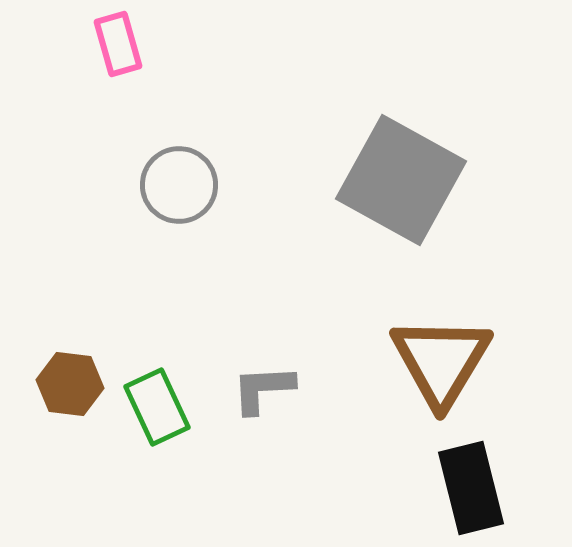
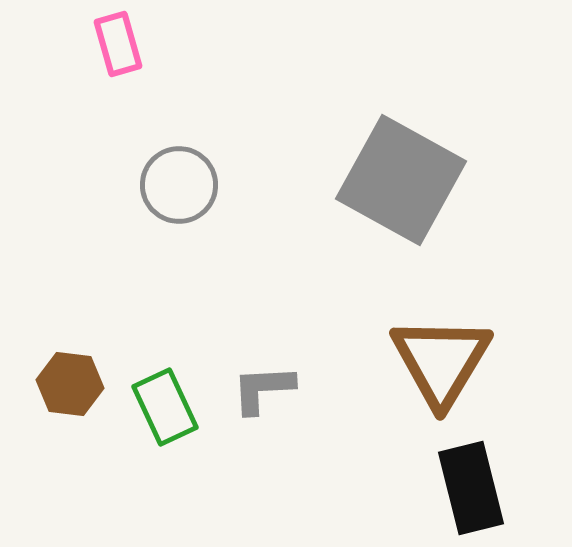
green rectangle: moved 8 px right
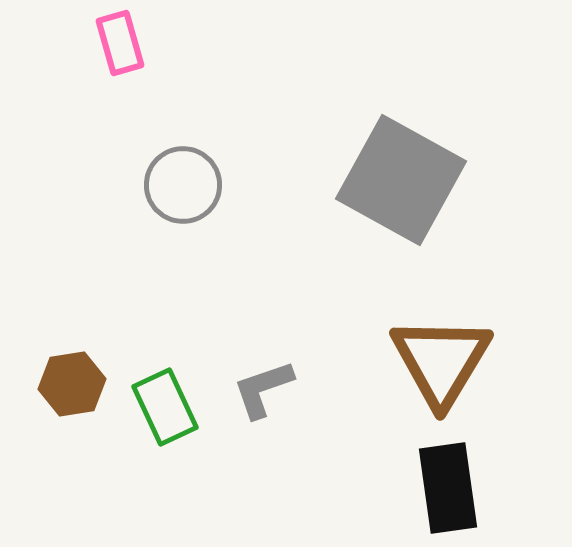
pink rectangle: moved 2 px right, 1 px up
gray circle: moved 4 px right
brown hexagon: moved 2 px right; rotated 16 degrees counterclockwise
gray L-shape: rotated 16 degrees counterclockwise
black rectangle: moved 23 px left; rotated 6 degrees clockwise
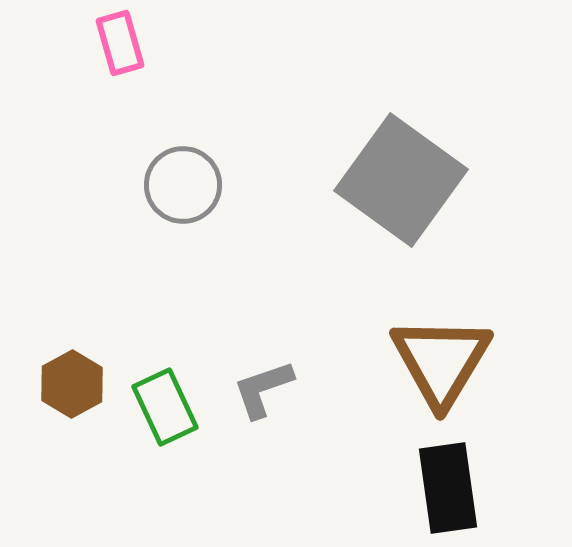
gray square: rotated 7 degrees clockwise
brown hexagon: rotated 20 degrees counterclockwise
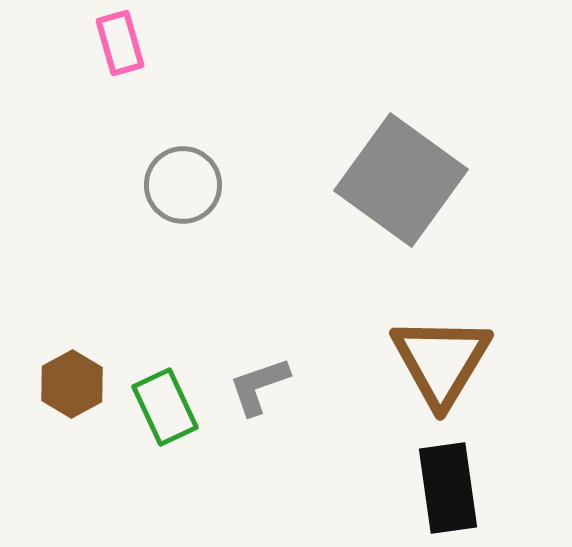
gray L-shape: moved 4 px left, 3 px up
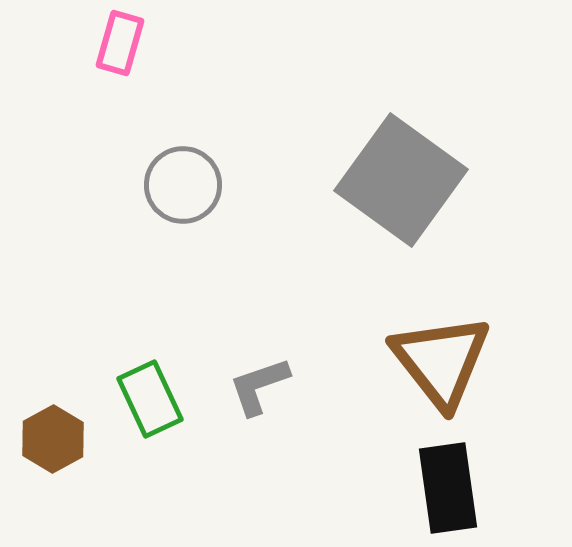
pink rectangle: rotated 32 degrees clockwise
brown triangle: rotated 9 degrees counterclockwise
brown hexagon: moved 19 px left, 55 px down
green rectangle: moved 15 px left, 8 px up
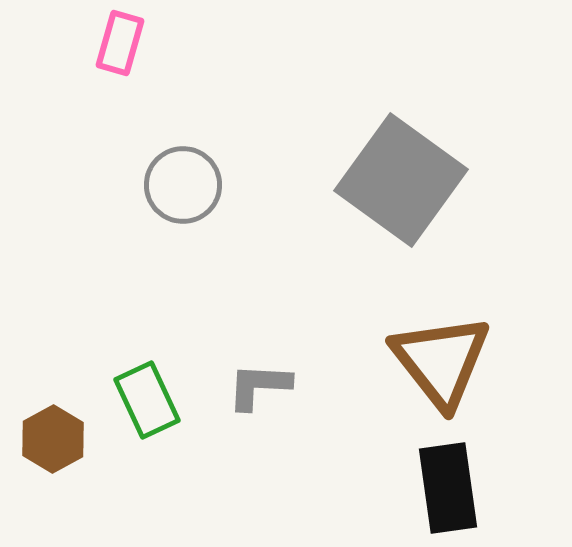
gray L-shape: rotated 22 degrees clockwise
green rectangle: moved 3 px left, 1 px down
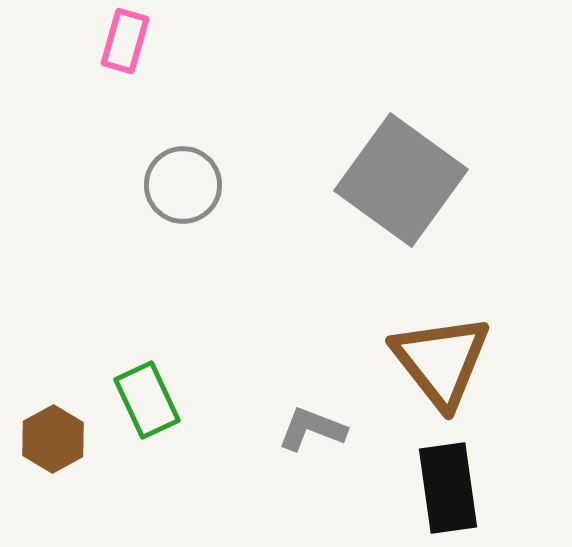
pink rectangle: moved 5 px right, 2 px up
gray L-shape: moved 53 px right, 43 px down; rotated 18 degrees clockwise
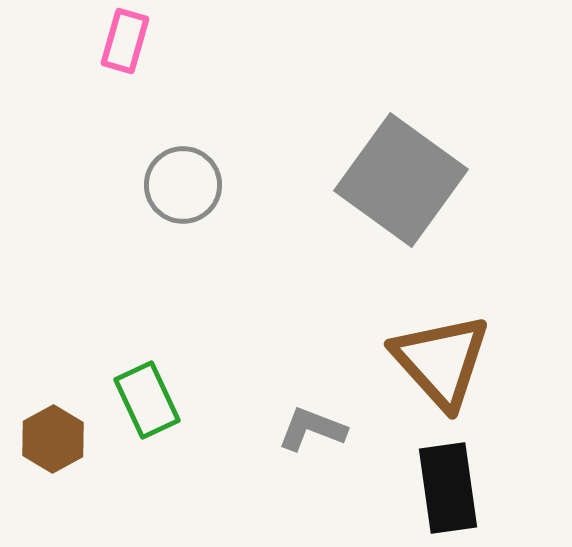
brown triangle: rotated 4 degrees counterclockwise
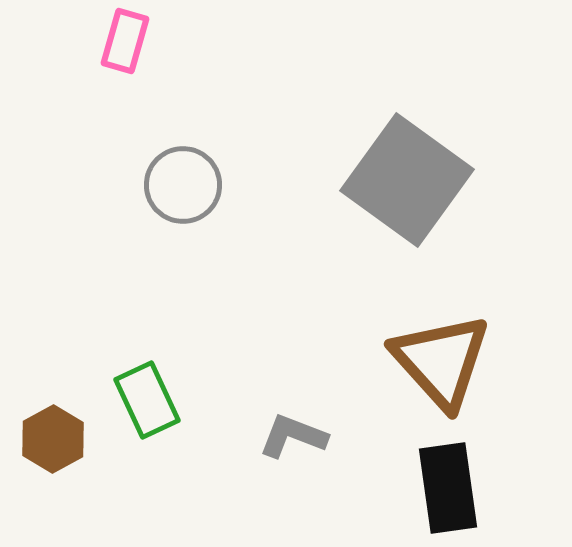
gray square: moved 6 px right
gray L-shape: moved 19 px left, 7 px down
